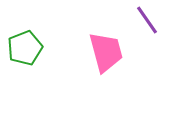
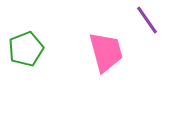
green pentagon: moved 1 px right, 1 px down
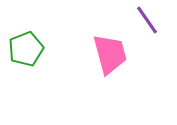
pink trapezoid: moved 4 px right, 2 px down
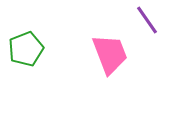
pink trapezoid: rotated 6 degrees counterclockwise
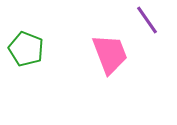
green pentagon: rotated 28 degrees counterclockwise
